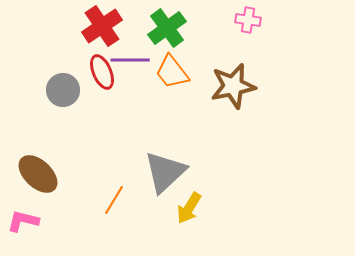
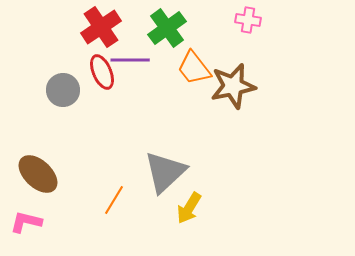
red cross: moved 1 px left, 1 px down
orange trapezoid: moved 22 px right, 4 px up
pink L-shape: moved 3 px right, 1 px down
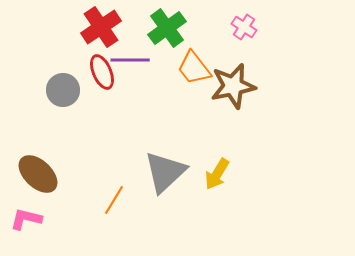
pink cross: moved 4 px left, 7 px down; rotated 25 degrees clockwise
yellow arrow: moved 28 px right, 34 px up
pink L-shape: moved 3 px up
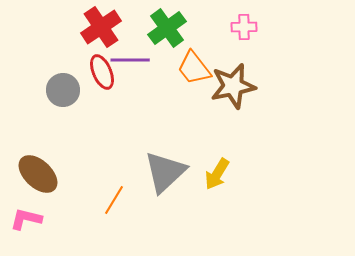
pink cross: rotated 35 degrees counterclockwise
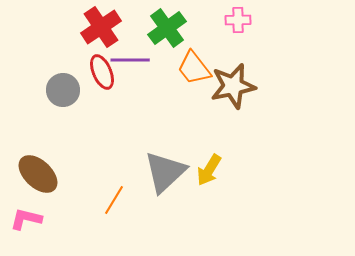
pink cross: moved 6 px left, 7 px up
yellow arrow: moved 8 px left, 4 px up
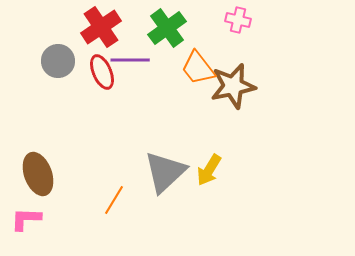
pink cross: rotated 15 degrees clockwise
orange trapezoid: moved 4 px right
gray circle: moved 5 px left, 29 px up
brown ellipse: rotated 27 degrees clockwise
pink L-shape: rotated 12 degrees counterclockwise
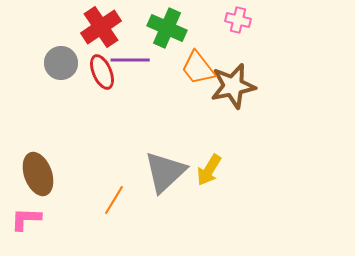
green cross: rotated 30 degrees counterclockwise
gray circle: moved 3 px right, 2 px down
